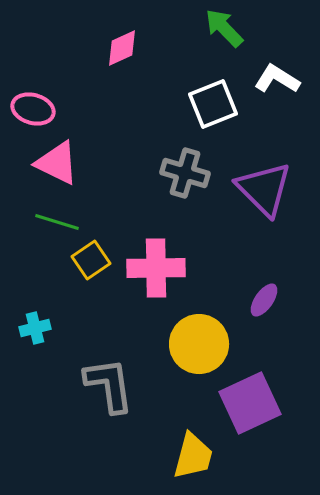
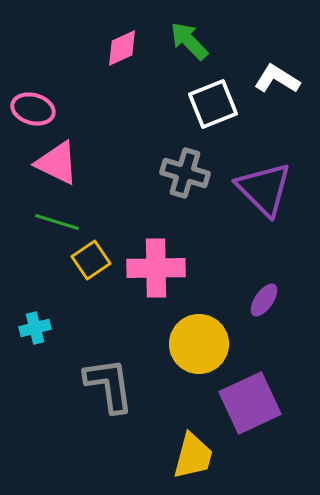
green arrow: moved 35 px left, 13 px down
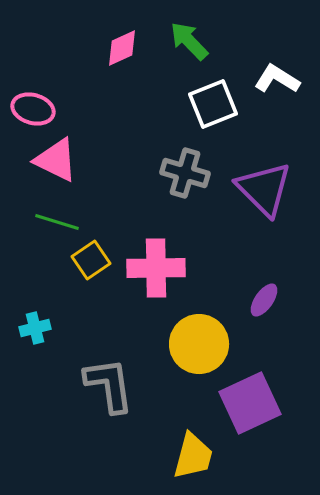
pink triangle: moved 1 px left, 3 px up
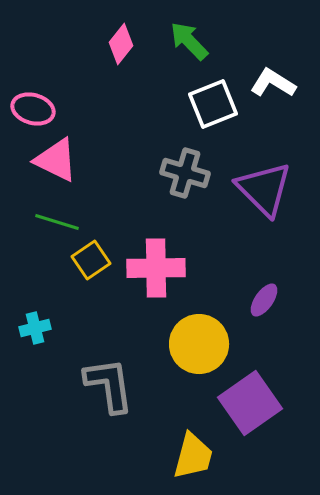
pink diamond: moved 1 px left, 4 px up; rotated 27 degrees counterclockwise
white L-shape: moved 4 px left, 4 px down
purple square: rotated 10 degrees counterclockwise
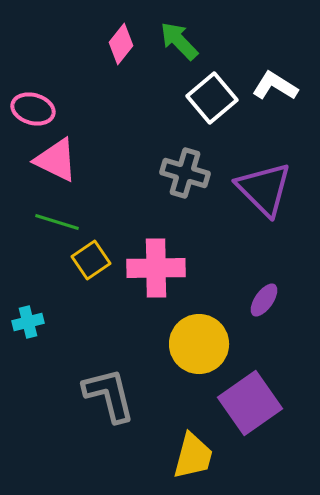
green arrow: moved 10 px left
white L-shape: moved 2 px right, 3 px down
white square: moved 1 px left, 6 px up; rotated 18 degrees counterclockwise
cyan cross: moved 7 px left, 6 px up
gray L-shape: moved 10 px down; rotated 6 degrees counterclockwise
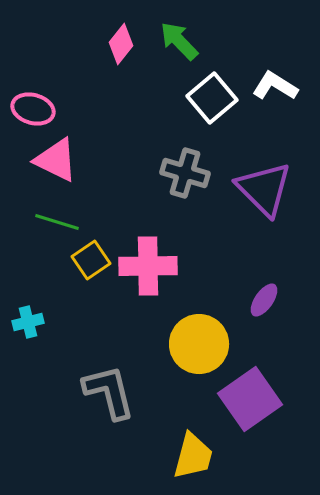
pink cross: moved 8 px left, 2 px up
gray L-shape: moved 3 px up
purple square: moved 4 px up
